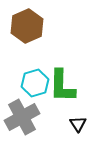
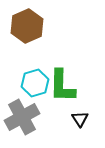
black triangle: moved 2 px right, 5 px up
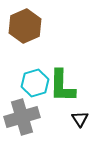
brown hexagon: moved 2 px left
gray cross: rotated 12 degrees clockwise
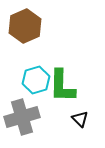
cyan hexagon: moved 1 px right, 3 px up
black triangle: rotated 12 degrees counterclockwise
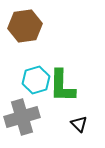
brown hexagon: rotated 16 degrees clockwise
black triangle: moved 1 px left, 5 px down
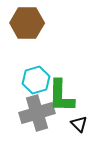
brown hexagon: moved 2 px right, 3 px up; rotated 8 degrees clockwise
green L-shape: moved 1 px left, 10 px down
gray cross: moved 15 px right, 4 px up
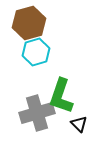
brown hexagon: moved 2 px right; rotated 16 degrees counterclockwise
cyan hexagon: moved 28 px up
green L-shape: rotated 18 degrees clockwise
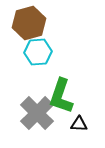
cyan hexagon: moved 2 px right; rotated 12 degrees clockwise
gray cross: rotated 28 degrees counterclockwise
black triangle: rotated 42 degrees counterclockwise
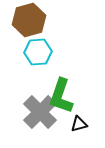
brown hexagon: moved 3 px up
gray cross: moved 3 px right, 1 px up
black triangle: rotated 18 degrees counterclockwise
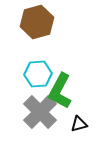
brown hexagon: moved 8 px right, 2 px down
cyan hexagon: moved 22 px down
green L-shape: moved 1 px left, 5 px up; rotated 9 degrees clockwise
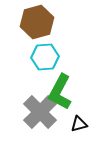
cyan hexagon: moved 7 px right, 17 px up
green L-shape: moved 1 px down
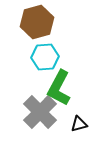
green L-shape: moved 1 px left, 4 px up
